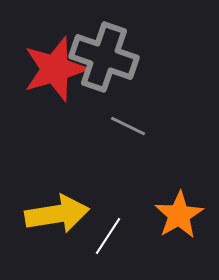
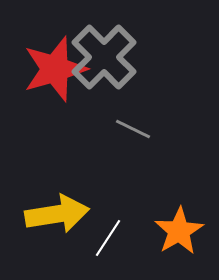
gray cross: rotated 26 degrees clockwise
gray line: moved 5 px right, 3 px down
orange star: moved 16 px down
white line: moved 2 px down
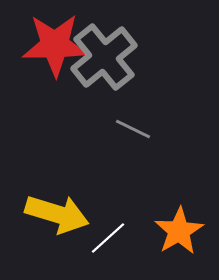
gray cross: rotated 6 degrees clockwise
red star: moved 24 px up; rotated 16 degrees clockwise
yellow arrow: rotated 26 degrees clockwise
white line: rotated 15 degrees clockwise
